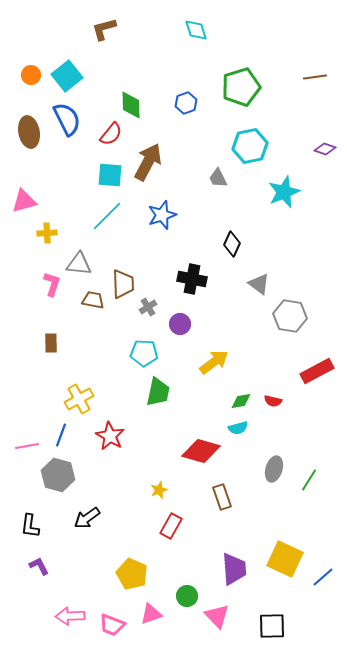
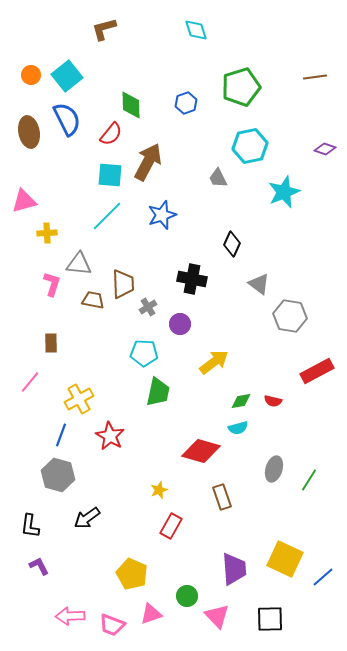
pink line at (27, 446): moved 3 px right, 64 px up; rotated 40 degrees counterclockwise
black square at (272, 626): moved 2 px left, 7 px up
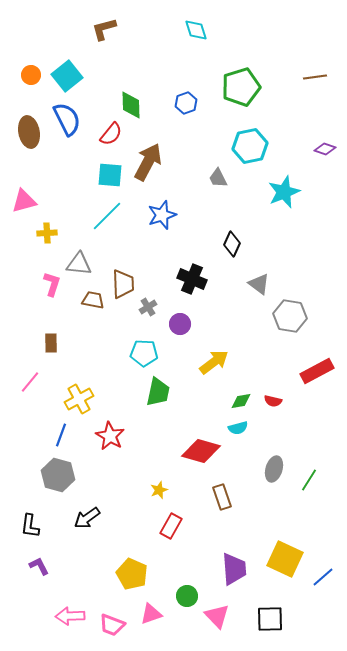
black cross at (192, 279): rotated 12 degrees clockwise
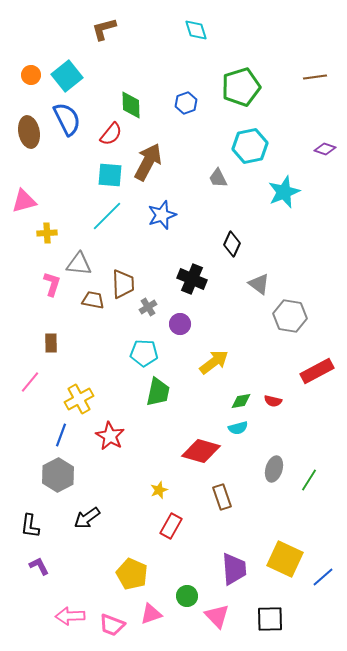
gray hexagon at (58, 475): rotated 16 degrees clockwise
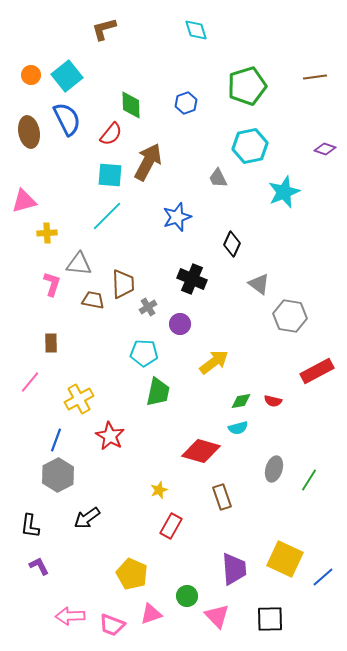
green pentagon at (241, 87): moved 6 px right, 1 px up
blue star at (162, 215): moved 15 px right, 2 px down
blue line at (61, 435): moved 5 px left, 5 px down
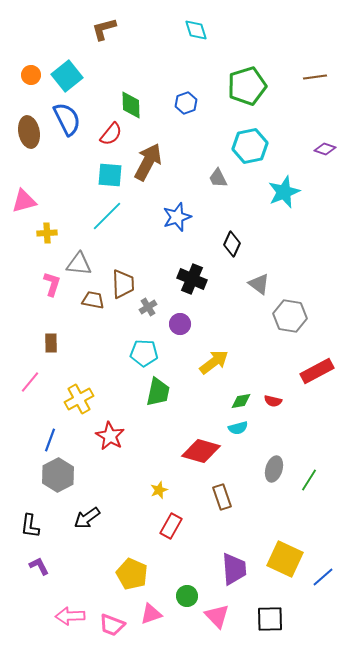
blue line at (56, 440): moved 6 px left
